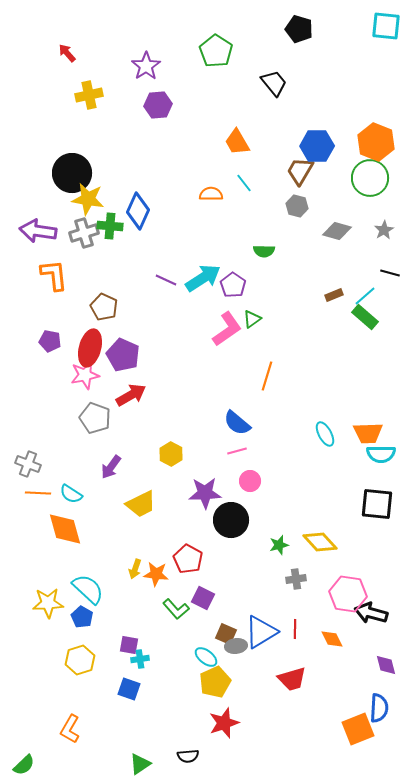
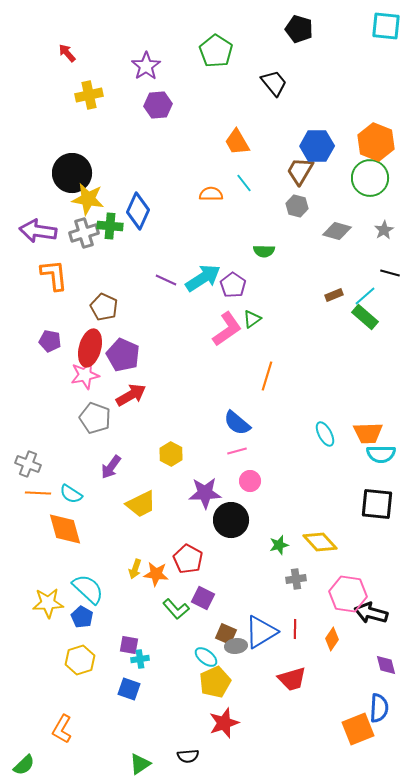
orange diamond at (332, 639): rotated 60 degrees clockwise
orange L-shape at (70, 729): moved 8 px left
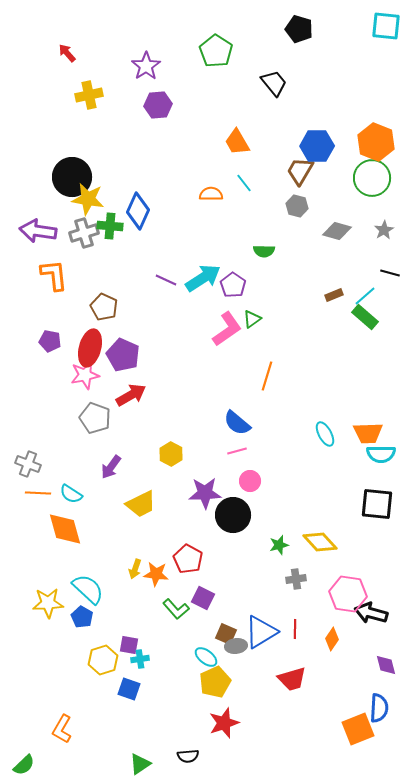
black circle at (72, 173): moved 4 px down
green circle at (370, 178): moved 2 px right
black circle at (231, 520): moved 2 px right, 5 px up
yellow hexagon at (80, 660): moved 23 px right
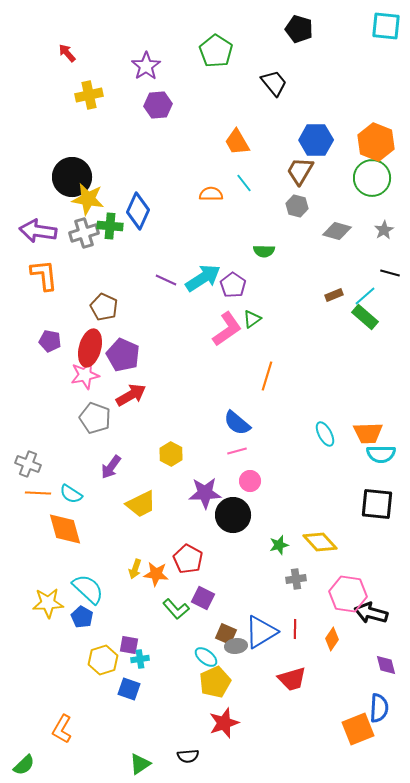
blue hexagon at (317, 146): moved 1 px left, 6 px up
orange L-shape at (54, 275): moved 10 px left
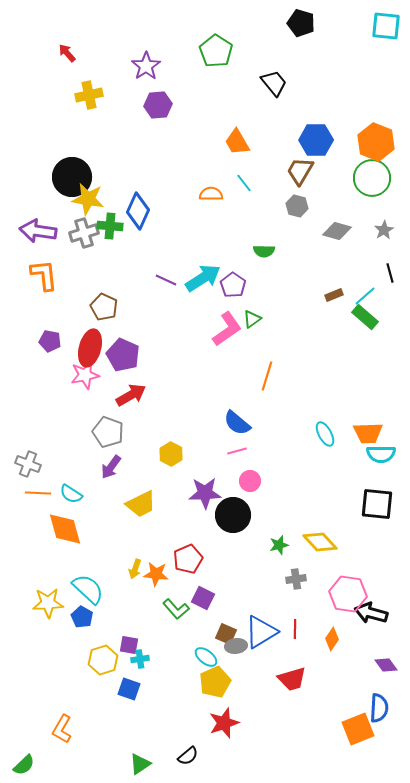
black pentagon at (299, 29): moved 2 px right, 6 px up
black line at (390, 273): rotated 60 degrees clockwise
gray pentagon at (95, 418): moved 13 px right, 14 px down
red pentagon at (188, 559): rotated 20 degrees clockwise
purple diamond at (386, 665): rotated 20 degrees counterclockwise
black semicircle at (188, 756): rotated 35 degrees counterclockwise
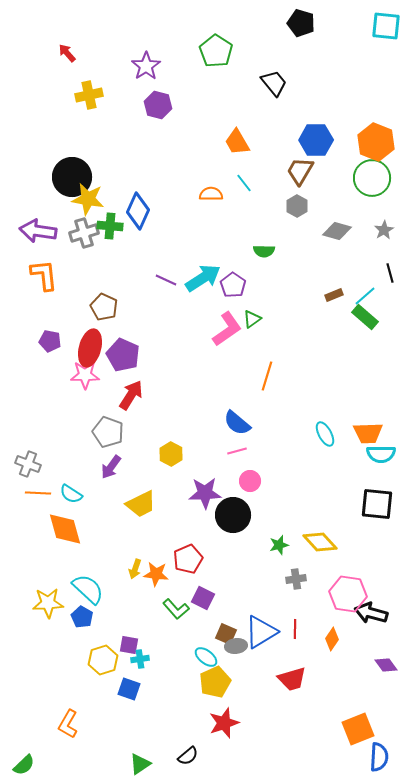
purple hexagon at (158, 105): rotated 20 degrees clockwise
gray hexagon at (297, 206): rotated 15 degrees clockwise
pink star at (85, 375): rotated 12 degrees clockwise
red arrow at (131, 395): rotated 28 degrees counterclockwise
blue semicircle at (379, 708): moved 49 px down
orange L-shape at (62, 729): moved 6 px right, 5 px up
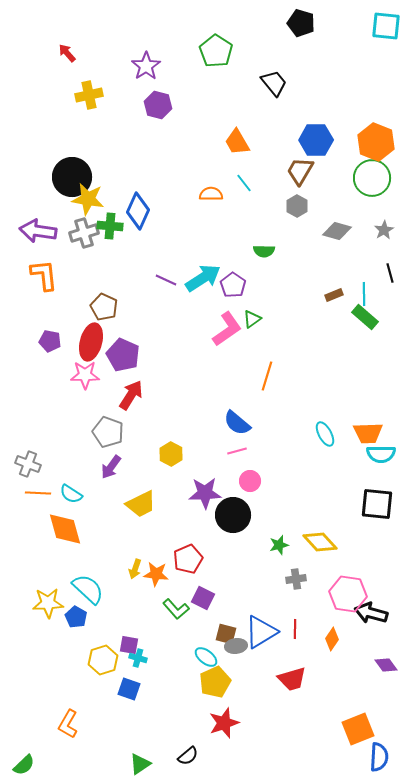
cyan line at (365, 296): moved 1 px left, 2 px up; rotated 50 degrees counterclockwise
red ellipse at (90, 348): moved 1 px right, 6 px up
blue pentagon at (82, 617): moved 6 px left
brown square at (226, 634): rotated 10 degrees counterclockwise
cyan cross at (140, 659): moved 2 px left, 1 px up; rotated 24 degrees clockwise
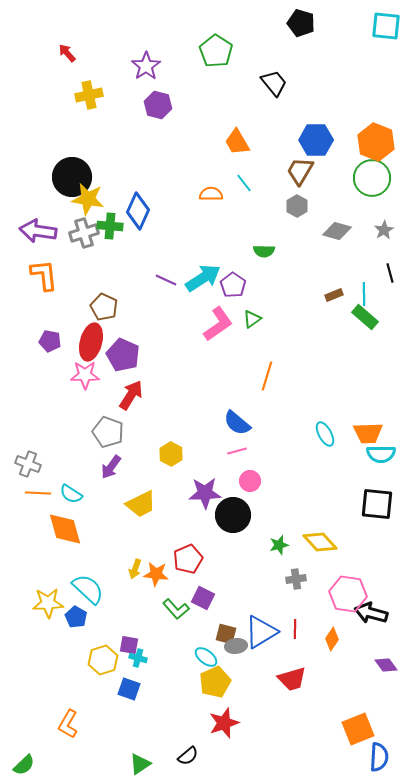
pink L-shape at (227, 329): moved 9 px left, 5 px up
